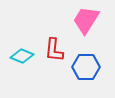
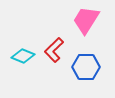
red L-shape: rotated 40 degrees clockwise
cyan diamond: moved 1 px right
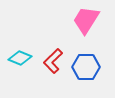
red L-shape: moved 1 px left, 11 px down
cyan diamond: moved 3 px left, 2 px down
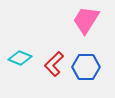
red L-shape: moved 1 px right, 3 px down
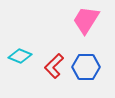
cyan diamond: moved 2 px up
red L-shape: moved 2 px down
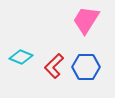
cyan diamond: moved 1 px right, 1 px down
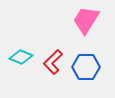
red L-shape: moved 1 px left, 4 px up
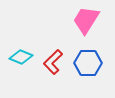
blue hexagon: moved 2 px right, 4 px up
